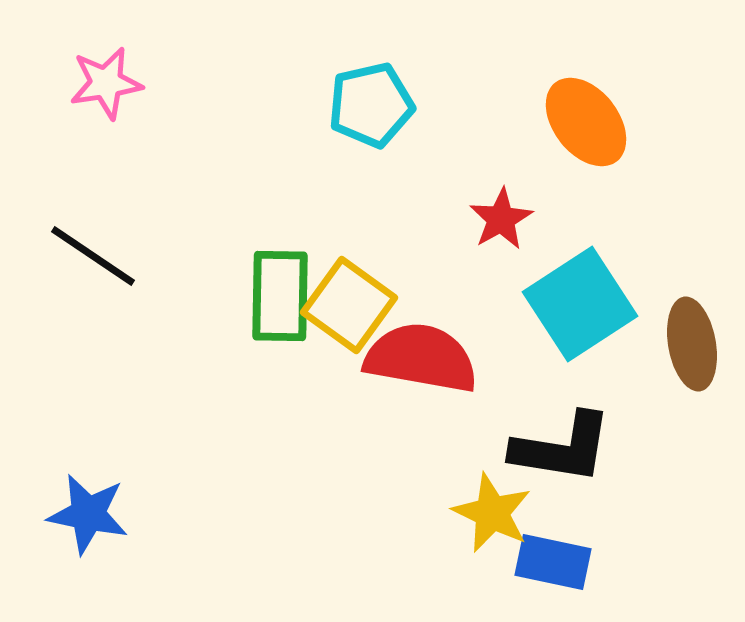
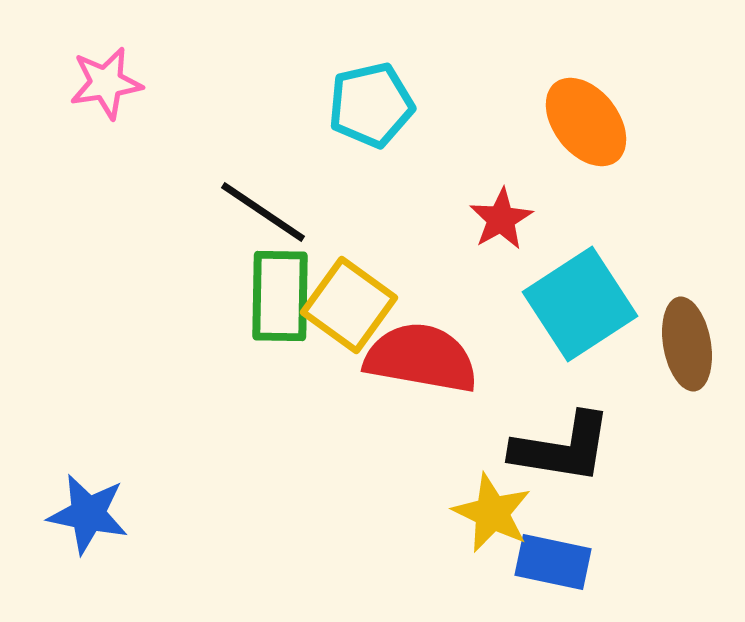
black line: moved 170 px right, 44 px up
brown ellipse: moved 5 px left
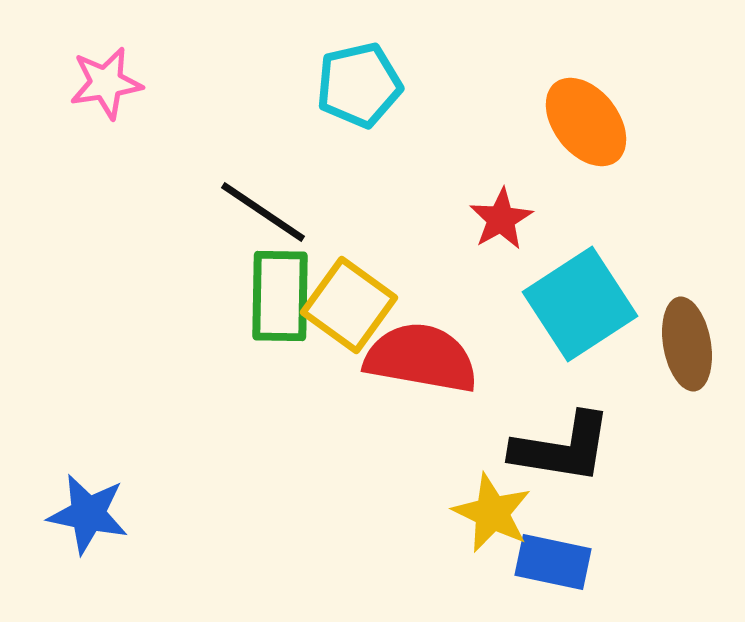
cyan pentagon: moved 12 px left, 20 px up
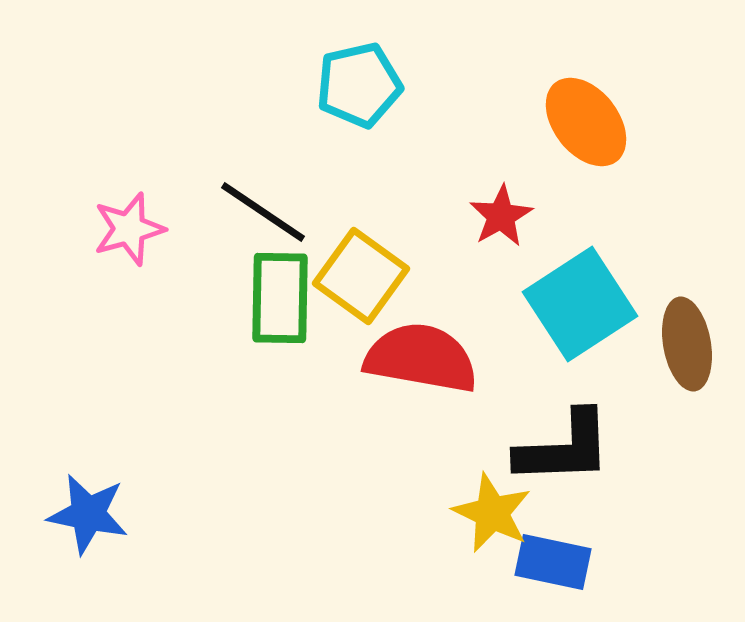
pink star: moved 23 px right, 146 px down; rotated 6 degrees counterclockwise
red star: moved 3 px up
green rectangle: moved 2 px down
yellow square: moved 12 px right, 29 px up
black L-shape: moved 2 px right; rotated 11 degrees counterclockwise
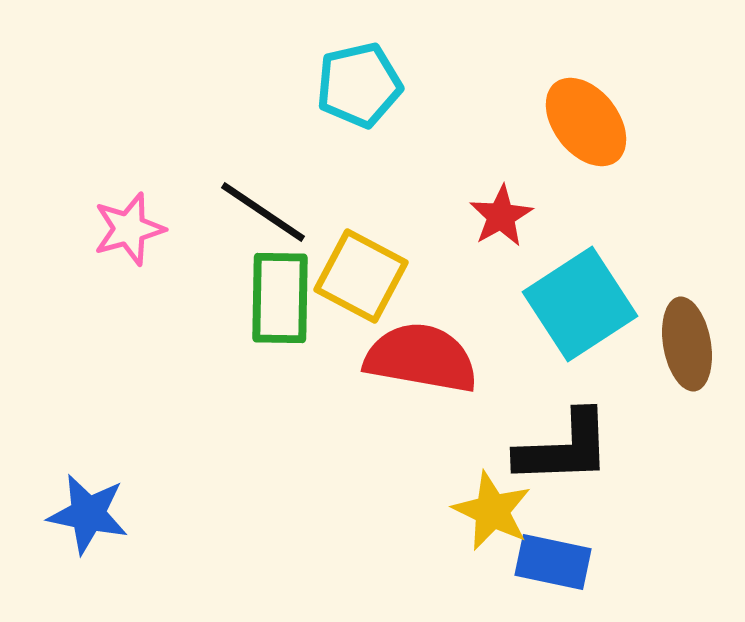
yellow square: rotated 8 degrees counterclockwise
yellow star: moved 2 px up
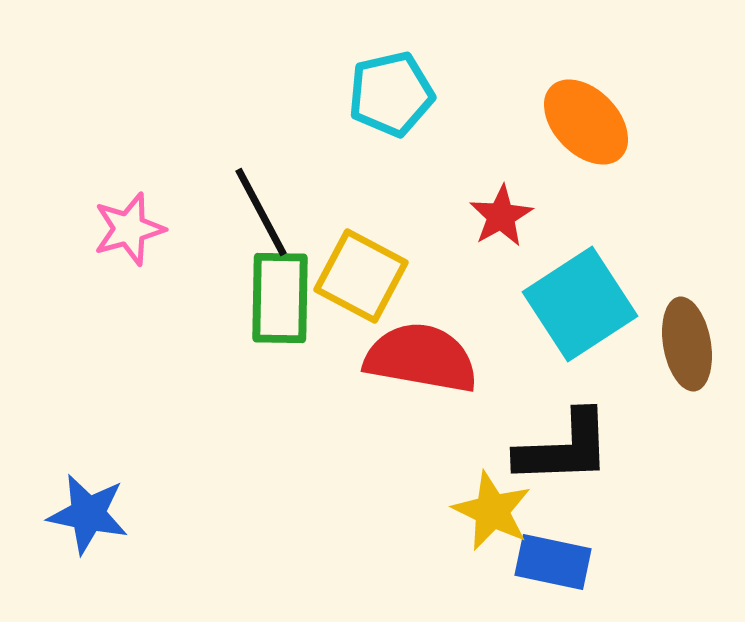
cyan pentagon: moved 32 px right, 9 px down
orange ellipse: rotated 6 degrees counterclockwise
black line: moved 2 px left; rotated 28 degrees clockwise
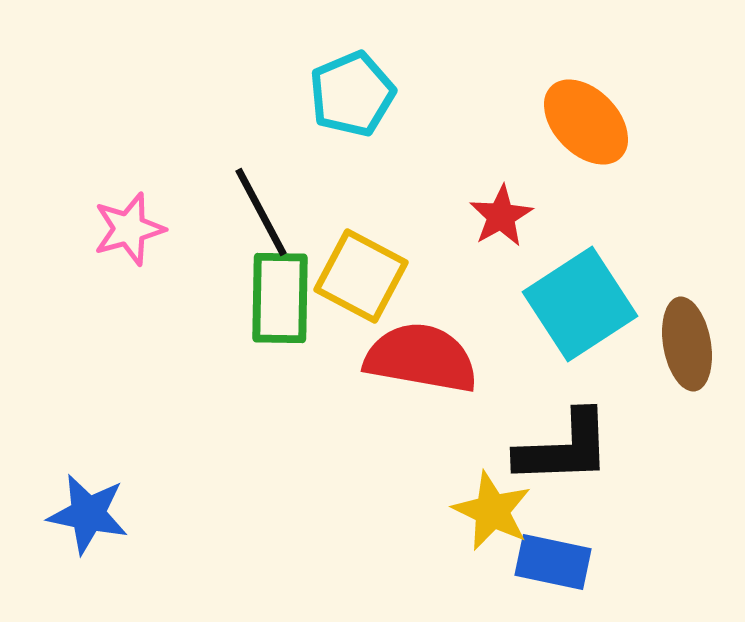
cyan pentagon: moved 39 px left; rotated 10 degrees counterclockwise
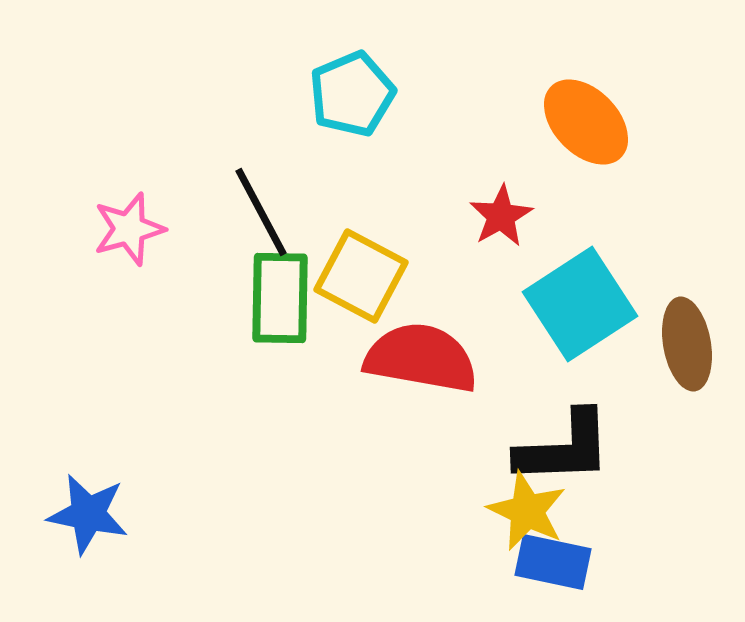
yellow star: moved 35 px right
